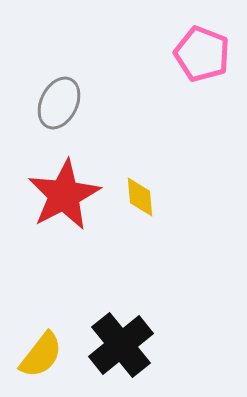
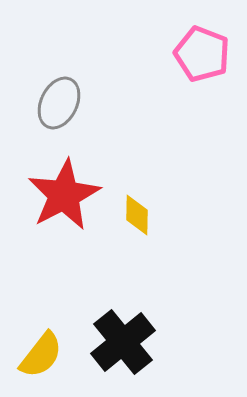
yellow diamond: moved 3 px left, 18 px down; rotated 6 degrees clockwise
black cross: moved 2 px right, 3 px up
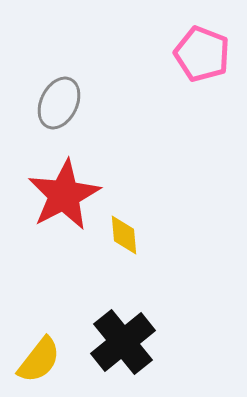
yellow diamond: moved 13 px left, 20 px down; rotated 6 degrees counterclockwise
yellow semicircle: moved 2 px left, 5 px down
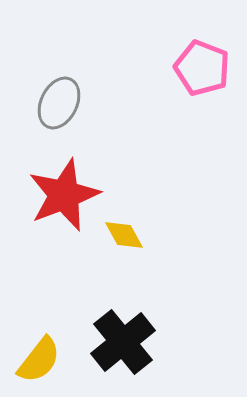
pink pentagon: moved 14 px down
red star: rotated 6 degrees clockwise
yellow diamond: rotated 24 degrees counterclockwise
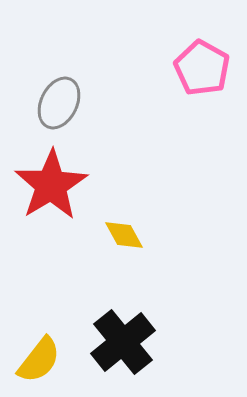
pink pentagon: rotated 8 degrees clockwise
red star: moved 13 px left, 10 px up; rotated 10 degrees counterclockwise
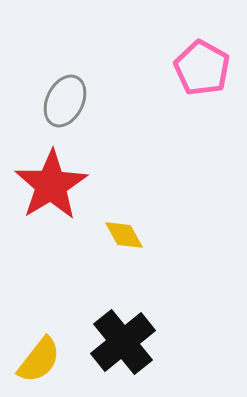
gray ellipse: moved 6 px right, 2 px up
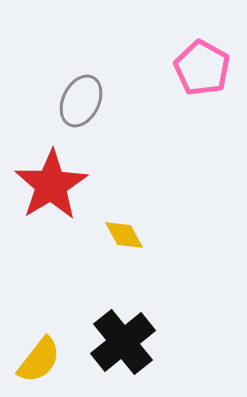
gray ellipse: moved 16 px right
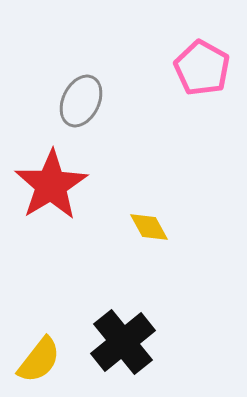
yellow diamond: moved 25 px right, 8 px up
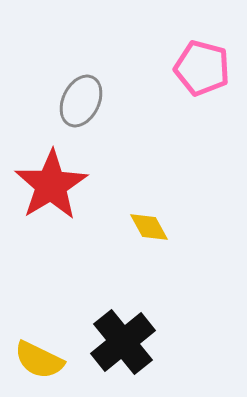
pink pentagon: rotated 14 degrees counterclockwise
yellow semicircle: rotated 78 degrees clockwise
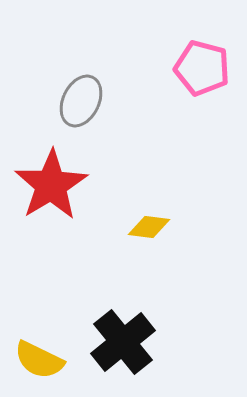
yellow diamond: rotated 54 degrees counterclockwise
